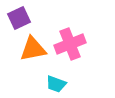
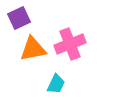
cyan trapezoid: rotated 85 degrees counterclockwise
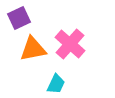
pink cross: rotated 28 degrees counterclockwise
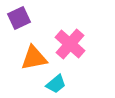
orange triangle: moved 1 px right, 9 px down
cyan trapezoid: rotated 25 degrees clockwise
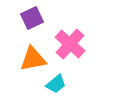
purple square: moved 13 px right
orange triangle: moved 1 px left, 1 px down
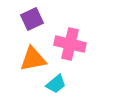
purple square: moved 1 px down
pink cross: rotated 28 degrees counterclockwise
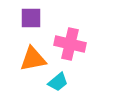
purple square: moved 1 px left, 1 px up; rotated 25 degrees clockwise
cyan trapezoid: moved 2 px right, 2 px up
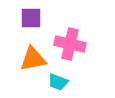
cyan trapezoid: rotated 60 degrees clockwise
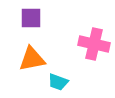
pink cross: moved 24 px right
orange triangle: moved 1 px left
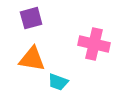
purple square: rotated 15 degrees counterclockwise
orange triangle: rotated 20 degrees clockwise
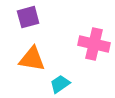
purple square: moved 3 px left, 1 px up
cyan trapezoid: moved 2 px right, 2 px down; rotated 125 degrees clockwise
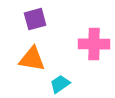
purple square: moved 7 px right, 2 px down
pink cross: rotated 12 degrees counterclockwise
